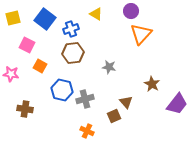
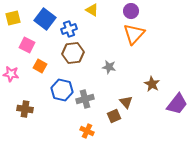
yellow triangle: moved 4 px left, 4 px up
blue cross: moved 2 px left
orange triangle: moved 7 px left
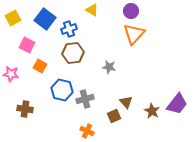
yellow square: rotated 14 degrees counterclockwise
brown star: moved 27 px down
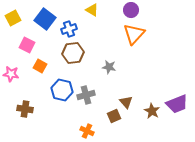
purple circle: moved 1 px up
gray cross: moved 1 px right, 4 px up
purple trapezoid: rotated 30 degrees clockwise
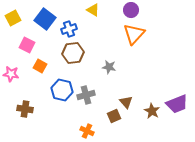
yellow triangle: moved 1 px right
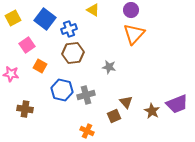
pink square: rotated 28 degrees clockwise
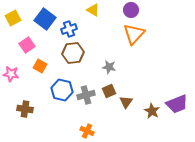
brown triangle: rotated 16 degrees clockwise
brown square: moved 5 px left, 25 px up
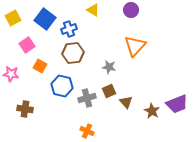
orange triangle: moved 1 px right, 12 px down
blue hexagon: moved 4 px up
gray cross: moved 1 px right, 3 px down
brown triangle: rotated 16 degrees counterclockwise
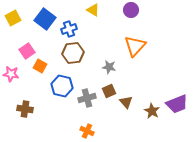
pink square: moved 6 px down
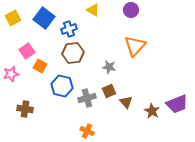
blue square: moved 1 px left, 1 px up
pink star: rotated 21 degrees counterclockwise
